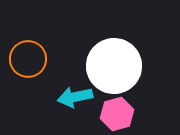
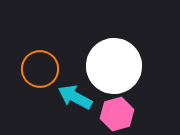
orange circle: moved 12 px right, 10 px down
cyan arrow: rotated 40 degrees clockwise
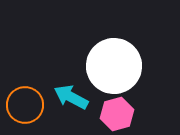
orange circle: moved 15 px left, 36 px down
cyan arrow: moved 4 px left
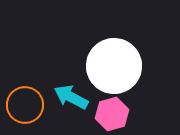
pink hexagon: moved 5 px left
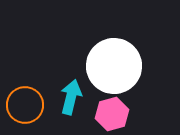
cyan arrow: rotated 76 degrees clockwise
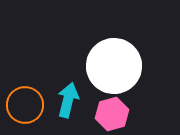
cyan arrow: moved 3 px left, 3 px down
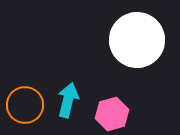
white circle: moved 23 px right, 26 px up
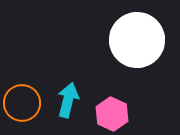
orange circle: moved 3 px left, 2 px up
pink hexagon: rotated 20 degrees counterclockwise
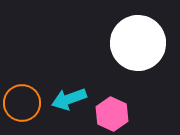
white circle: moved 1 px right, 3 px down
cyan arrow: moved 1 px right, 1 px up; rotated 124 degrees counterclockwise
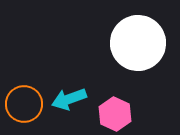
orange circle: moved 2 px right, 1 px down
pink hexagon: moved 3 px right
